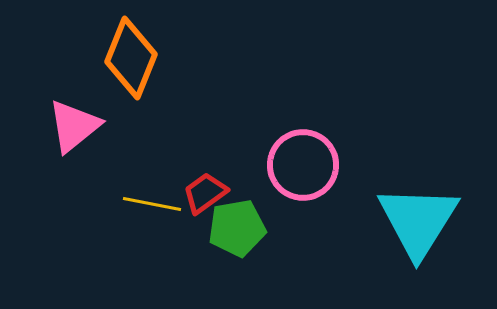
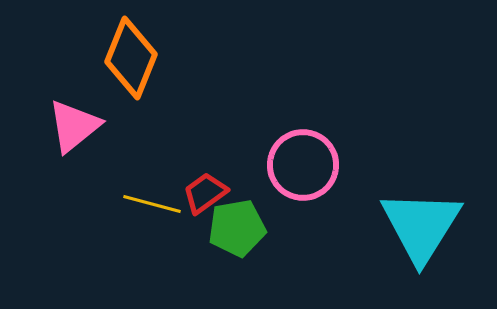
yellow line: rotated 4 degrees clockwise
cyan triangle: moved 3 px right, 5 px down
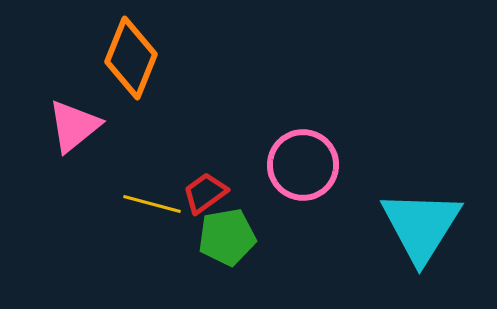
green pentagon: moved 10 px left, 9 px down
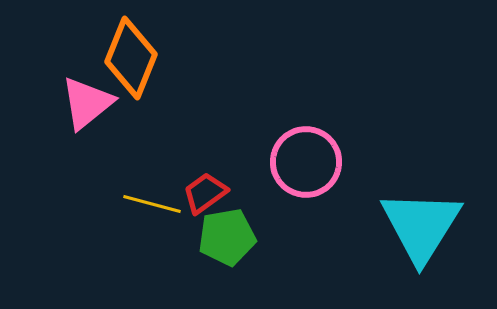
pink triangle: moved 13 px right, 23 px up
pink circle: moved 3 px right, 3 px up
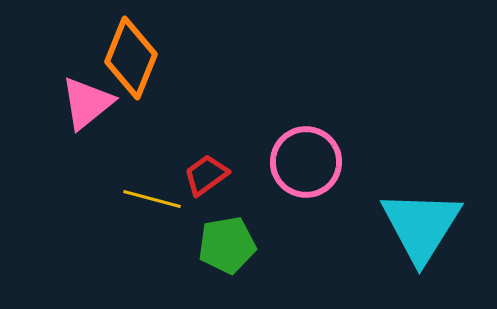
red trapezoid: moved 1 px right, 18 px up
yellow line: moved 5 px up
green pentagon: moved 8 px down
